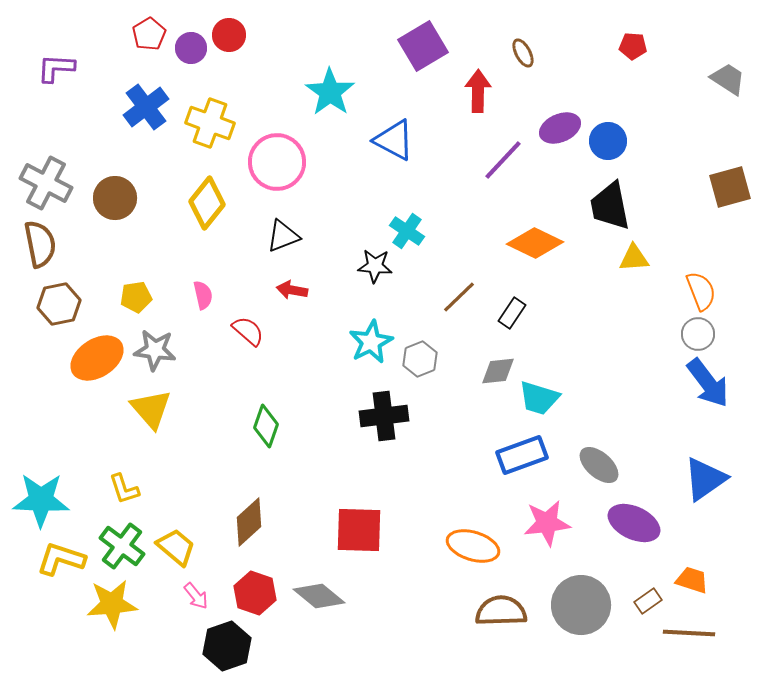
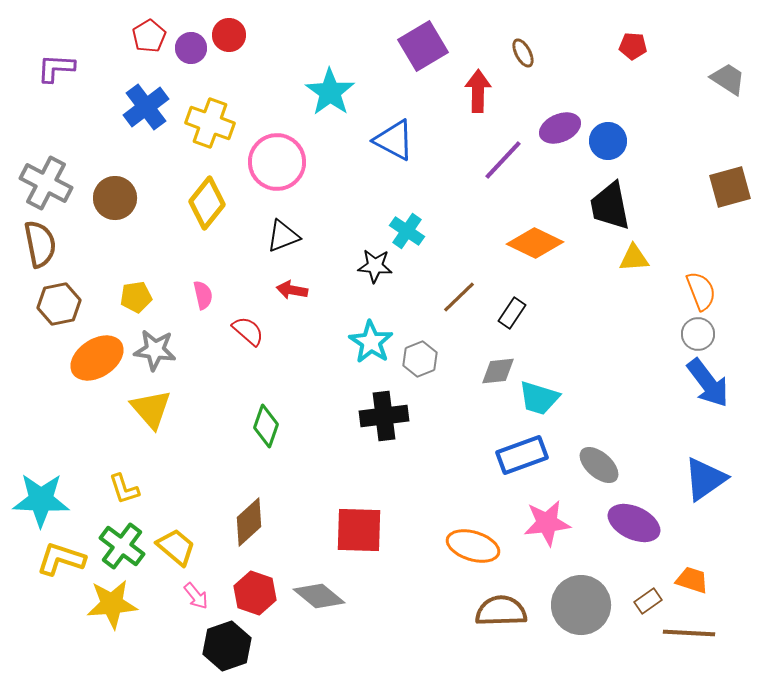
red pentagon at (149, 34): moved 2 px down
cyan star at (371, 342): rotated 12 degrees counterclockwise
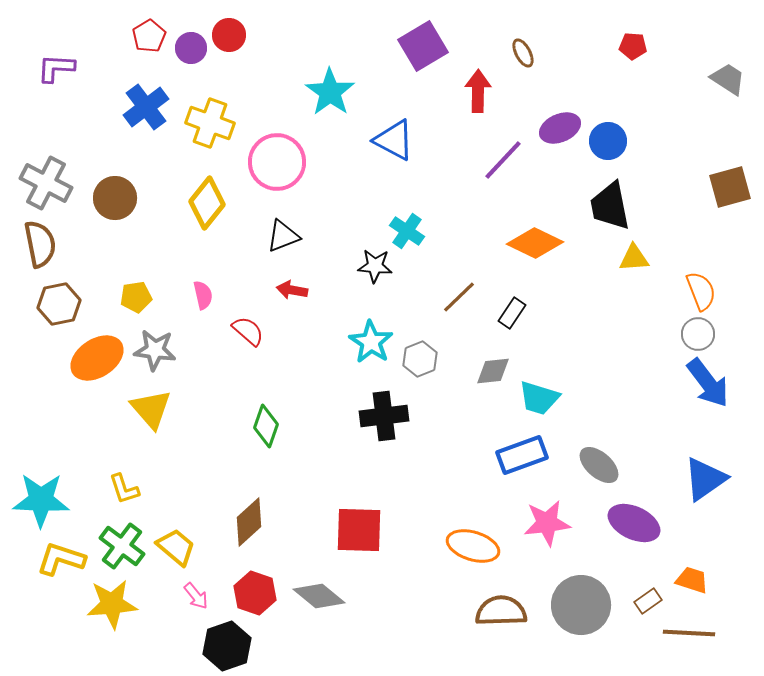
gray diamond at (498, 371): moved 5 px left
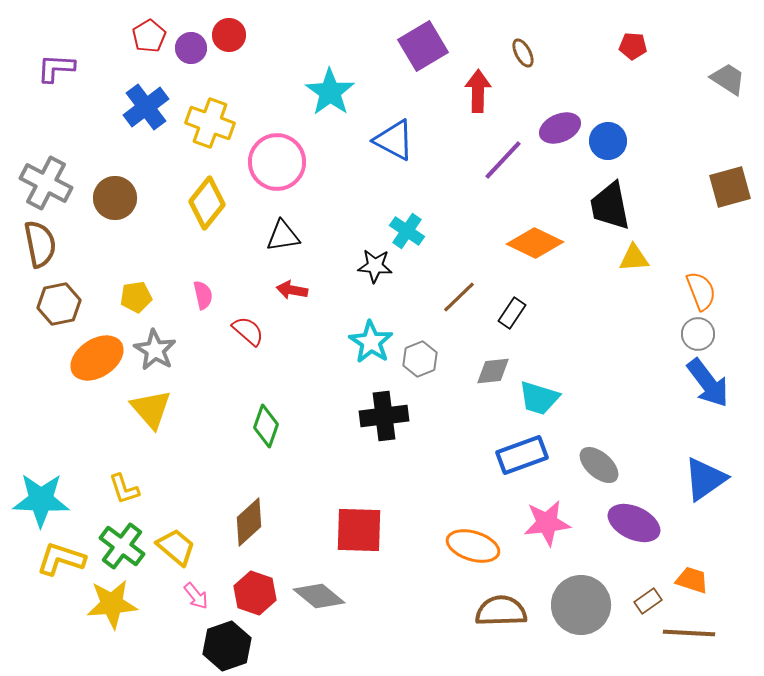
black triangle at (283, 236): rotated 12 degrees clockwise
gray star at (155, 350): rotated 24 degrees clockwise
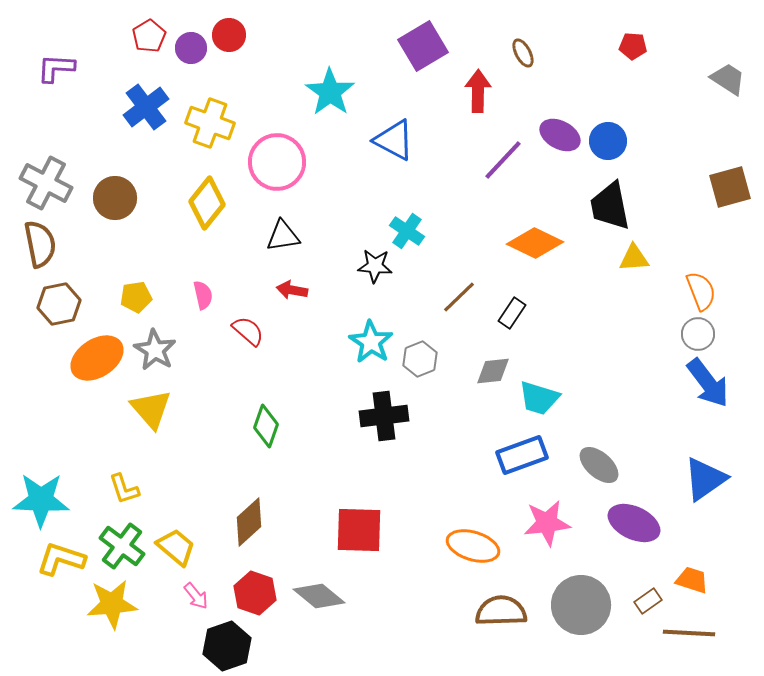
purple ellipse at (560, 128): moved 7 px down; rotated 51 degrees clockwise
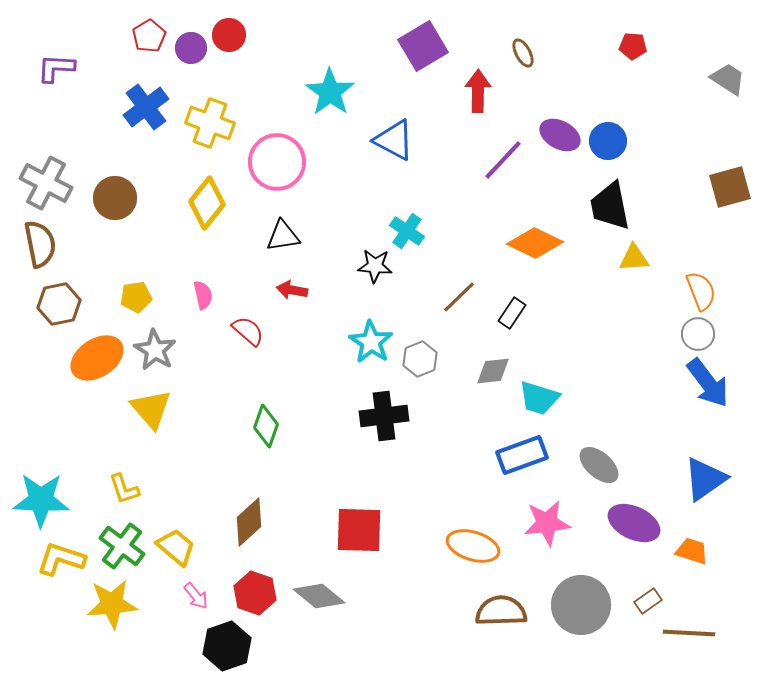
orange trapezoid at (692, 580): moved 29 px up
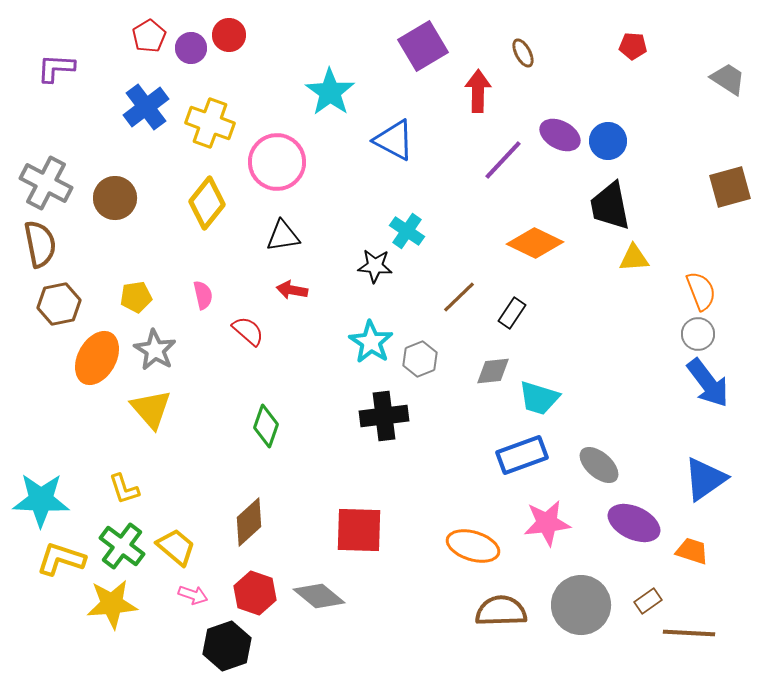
orange ellipse at (97, 358): rotated 28 degrees counterclockwise
pink arrow at (196, 596): moved 3 px left, 1 px up; rotated 32 degrees counterclockwise
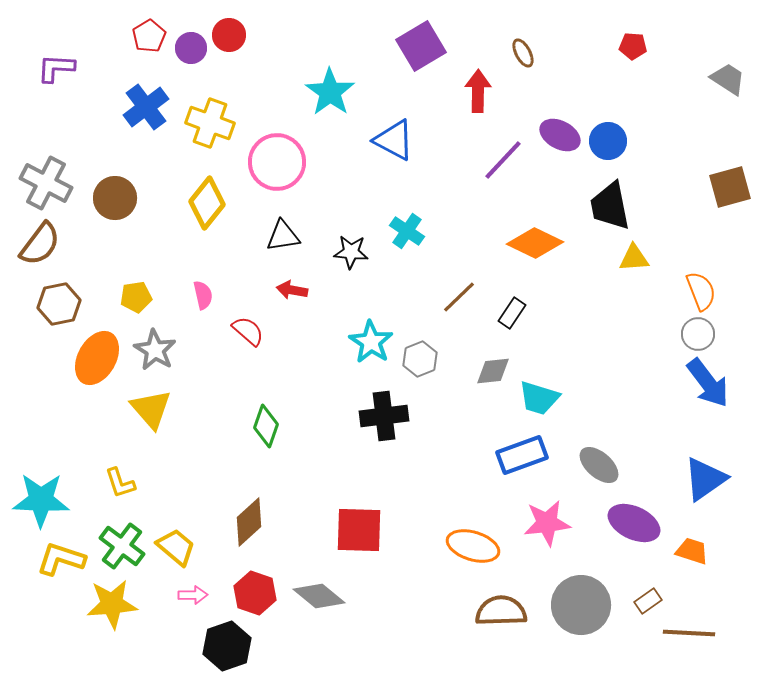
purple square at (423, 46): moved 2 px left
brown semicircle at (40, 244): rotated 48 degrees clockwise
black star at (375, 266): moved 24 px left, 14 px up
yellow L-shape at (124, 489): moved 4 px left, 6 px up
pink arrow at (193, 595): rotated 20 degrees counterclockwise
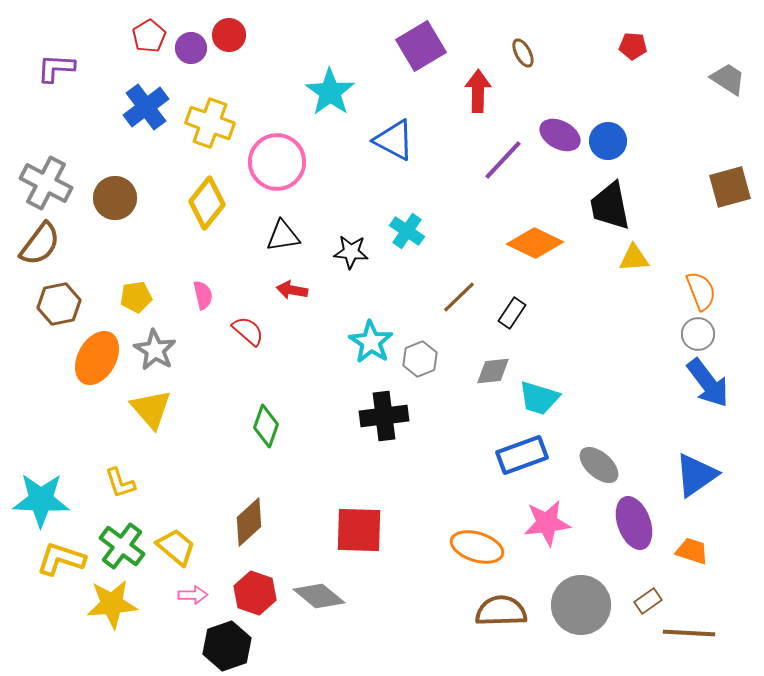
blue triangle at (705, 479): moved 9 px left, 4 px up
purple ellipse at (634, 523): rotated 45 degrees clockwise
orange ellipse at (473, 546): moved 4 px right, 1 px down
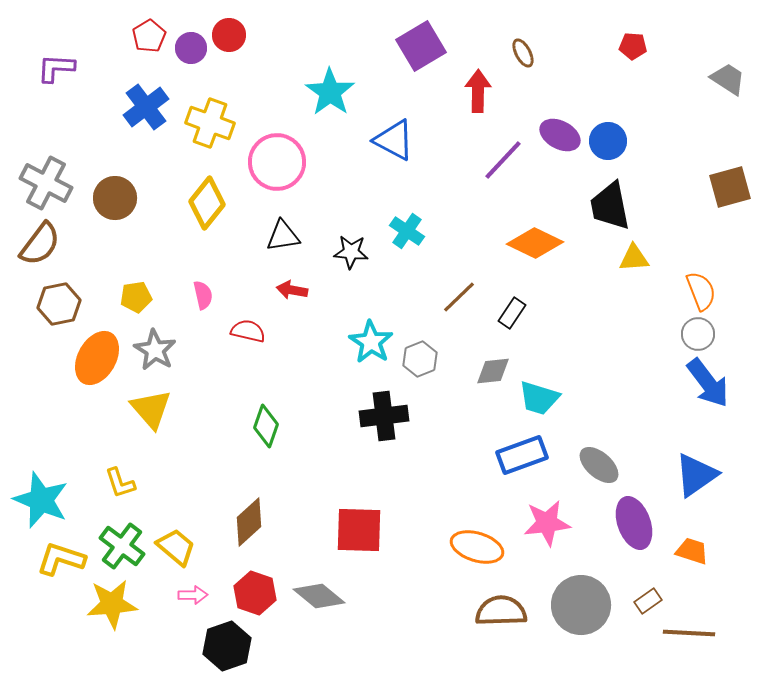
red semicircle at (248, 331): rotated 28 degrees counterclockwise
cyan star at (41, 500): rotated 20 degrees clockwise
